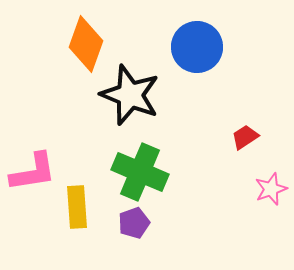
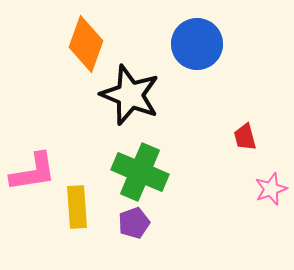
blue circle: moved 3 px up
red trapezoid: rotated 72 degrees counterclockwise
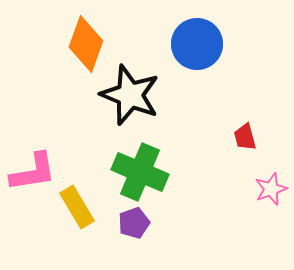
yellow rectangle: rotated 27 degrees counterclockwise
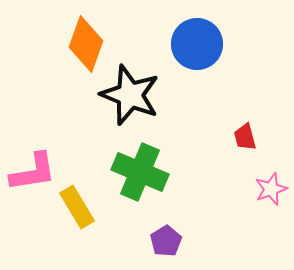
purple pentagon: moved 32 px right, 18 px down; rotated 12 degrees counterclockwise
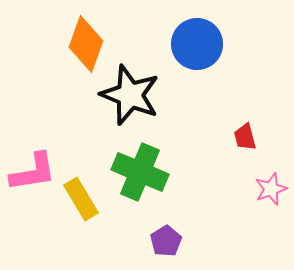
yellow rectangle: moved 4 px right, 8 px up
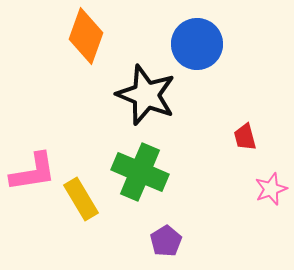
orange diamond: moved 8 px up
black star: moved 16 px right
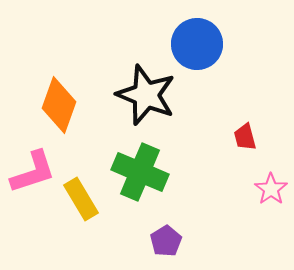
orange diamond: moved 27 px left, 69 px down
pink L-shape: rotated 9 degrees counterclockwise
pink star: rotated 16 degrees counterclockwise
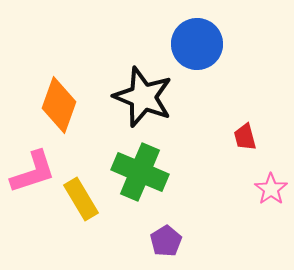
black star: moved 3 px left, 2 px down
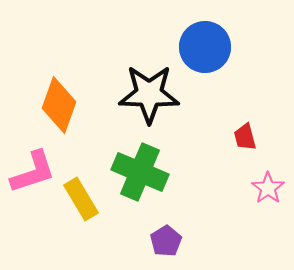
blue circle: moved 8 px right, 3 px down
black star: moved 6 px right, 3 px up; rotated 20 degrees counterclockwise
pink star: moved 3 px left, 1 px up
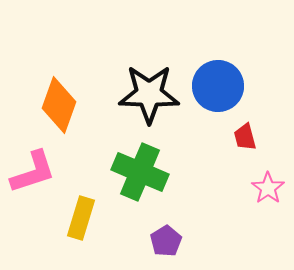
blue circle: moved 13 px right, 39 px down
yellow rectangle: moved 19 px down; rotated 48 degrees clockwise
